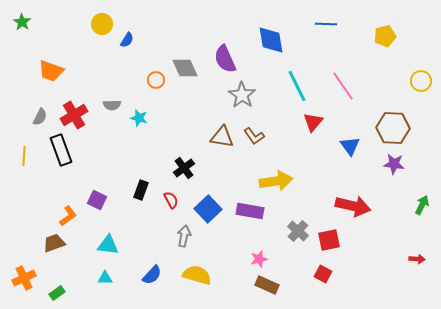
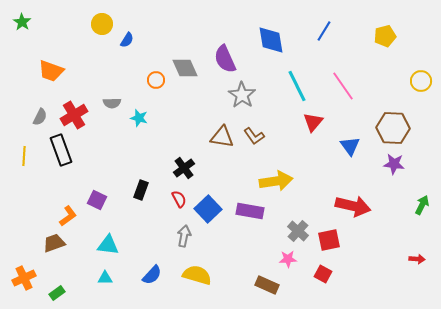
blue line at (326, 24): moved 2 px left, 7 px down; rotated 60 degrees counterclockwise
gray semicircle at (112, 105): moved 2 px up
red semicircle at (171, 200): moved 8 px right, 1 px up
pink star at (259, 259): moved 29 px right; rotated 12 degrees clockwise
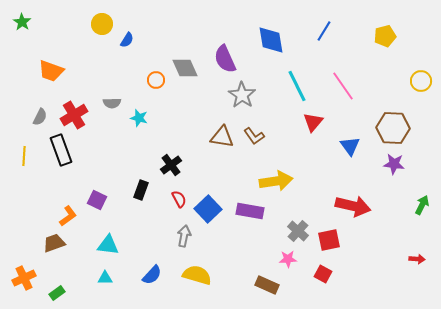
black cross at (184, 168): moved 13 px left, 3 px up
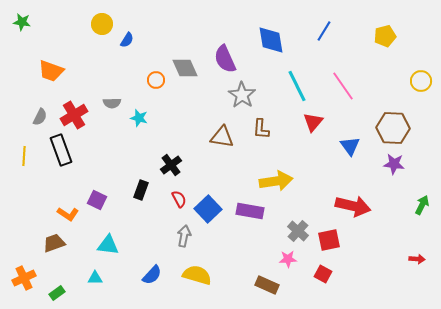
green star at (22, 22): rotated 24 degrees counterclockwise
brown L-shape at (254, 136): moved 7 px right, 7 px up; rotated 40 degrees clockwise
orange L-shape at (68, 216): moved 2 px up; rotated 70 degrees clockwise
cyan triangle at (105, 278): moved 10 px left
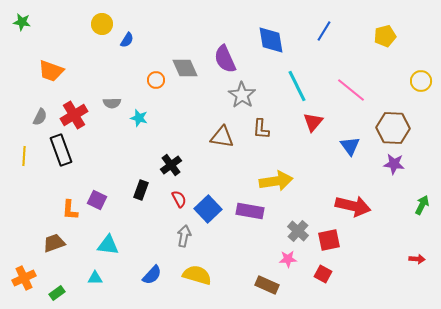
pink line at (343, 86): moved 8 px right, 4 px down; rotated 16 degrees counterclockwise
orange L-shape at (68, 214): moved 2 px right, 4 px up; rotated 60 degrees clockwise
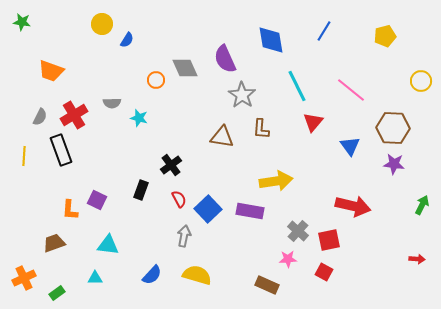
red square at (323, 274): moved 1 px right, 2 px up
